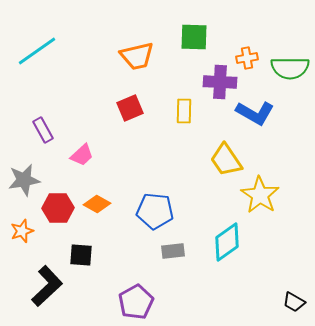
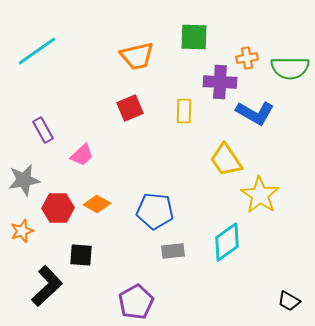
black trapezoid: moved 5 px left, 1 px up
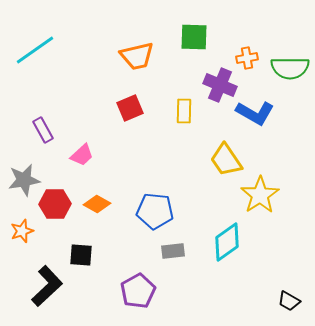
cyan line: moved 2 px left, 1 px up
purple cross: moved 3 px down; rotated 20 degrees clockwise
yellow star: rotated 6 degrees clockwise
red hexagon: moved 3 px left, 4 px up
purple pentagon: moved 2 px right, 11 px up
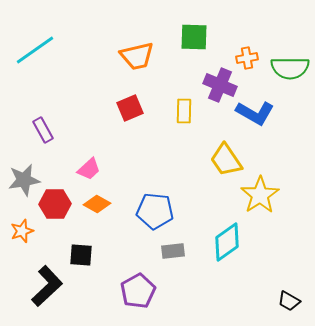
pink trapezoid: moved 7 px right, 14 px down
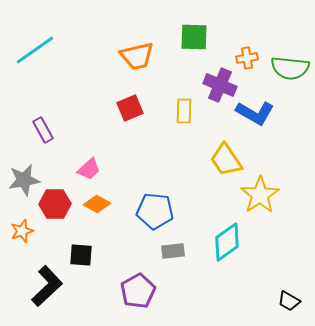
green semicircle: rotated 6 degrees clockwise
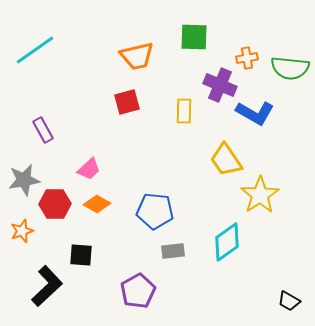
red square: moved 3 px left, 6 px up; rotated 8 degrees clockwise
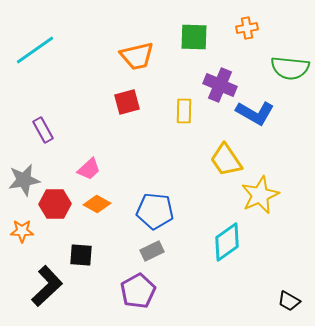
orange cross: moved 30 px up
yellow star: rotated 9 degrees clockwise
orange star: rotated 20 degrees clockwise
gray rectangle: moved 21 px left; rotated 20 degrees counterclockwise
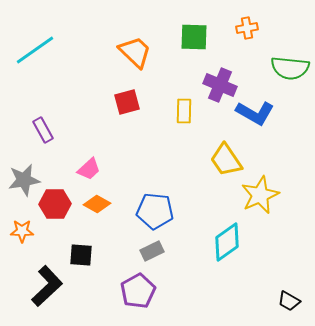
orange trapezoid: moved 2 px left, 4 px up; rotated 123 degrees counterclockwise
